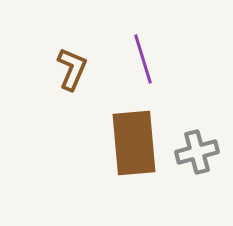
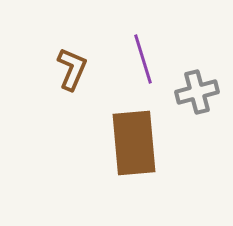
gray cross: moved 60 px up
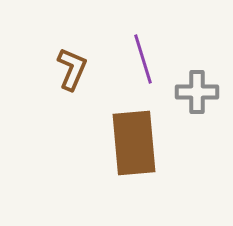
gray cross: rotated 15 degrees clockwise
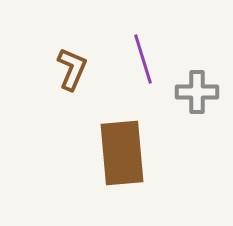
brown rectangle: moved 12 px left, 10 px down
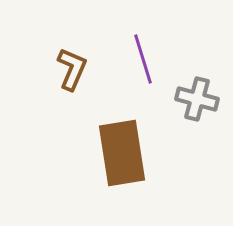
gray cross: moved 7 px down; rotated 15 degrees clockwise
brown rectangle: rotated 4 degrees counterclockwise
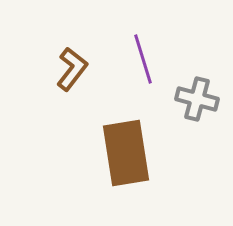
brown L-shape: rotated 15 degrees clockwise
brown rectangle: moved 4 px right
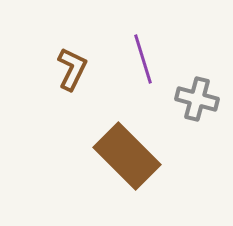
brown L-shape: rotated 12 degrees counterclockwise
brown rectangle: moved 1 px right, 3 px down; rotated 36 degrees counterclockwise
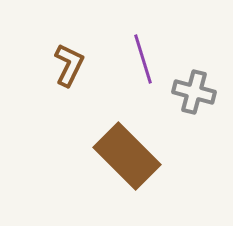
brown L-shape: moved 3 px left, 4 px up
gray cross: moved 3 px left, 7 px up
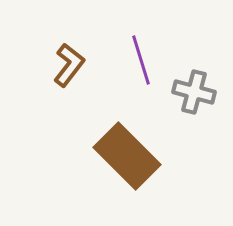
purple line: moved 2 px left, 1 px down
brown L-shape: rotated 12 degrees clockwise
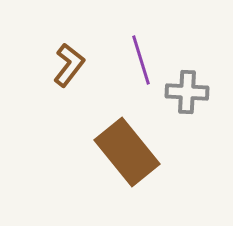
gray cross: moved 7 px left; rotated 12 degrees counterclockwise
brown rectangle: moved 4 px up; rotated 6 degrees clockwise
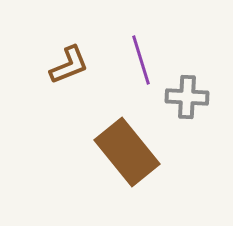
brown L-shape: rotated 30 degrees clockwise
gray cross: moved 5 px down
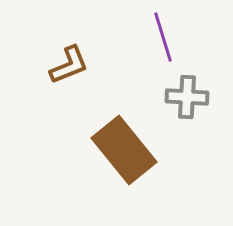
purple line: moved 22 px right, 23 px up
brown rectangle: moved 3 px left, 2 px up
